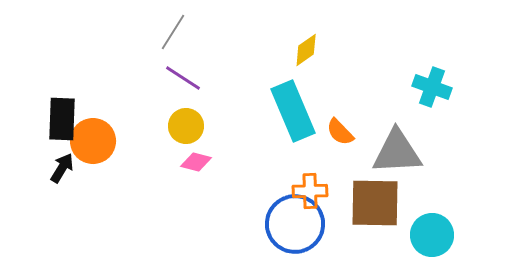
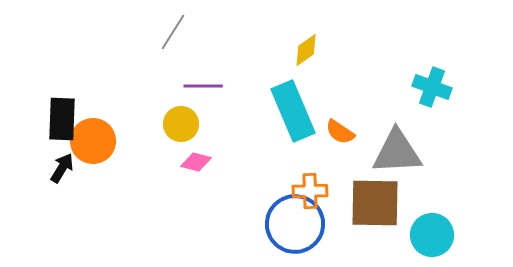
purple line: moved 20 px right, 8 px down; rotated 33 degrees counterclockwise
yellow circle: moved 5 px left, 2 px up
orange semicircle: rotated 12 degrees counterclockwise
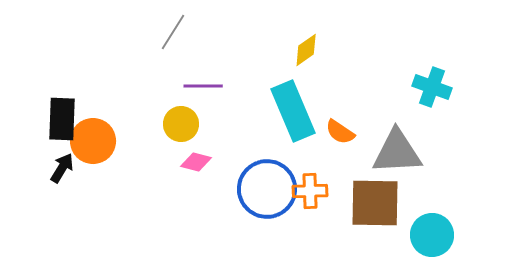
blue circle: moved 28 px left, 35 px up
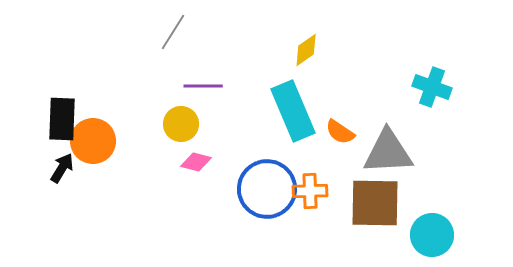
gray triangle: moved 9 px left
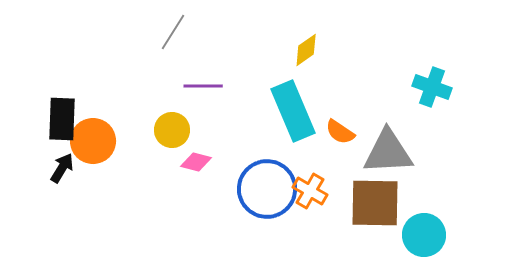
yellow circle: moved 9 px left, 6 px down
orange cross: rotated 32 degrees clockwise
cyan circle: moved 8 px left
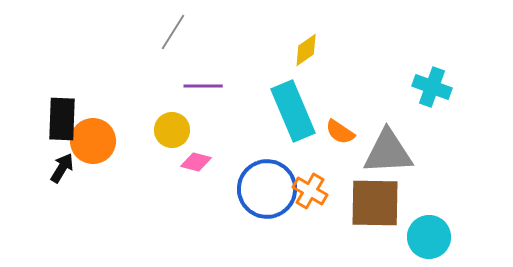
cyan circle: moved 5 px right, 2 px down
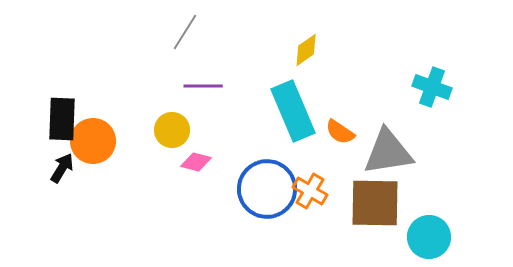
gray line: moved 12 px right
gray triangle: rotated 6 degrees counterclockwise
